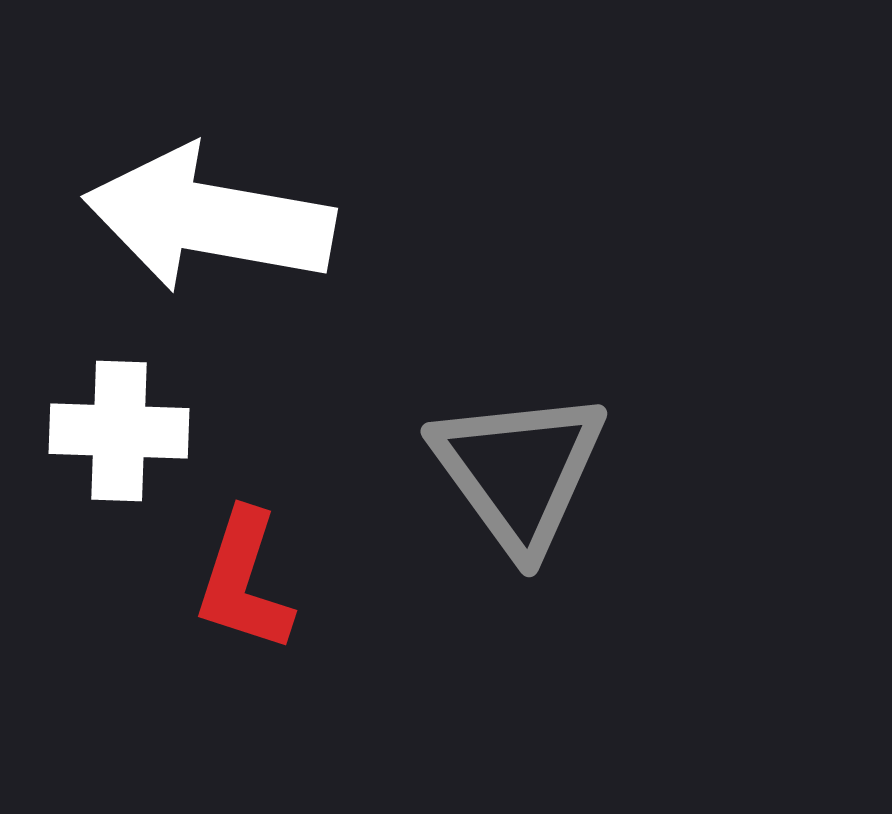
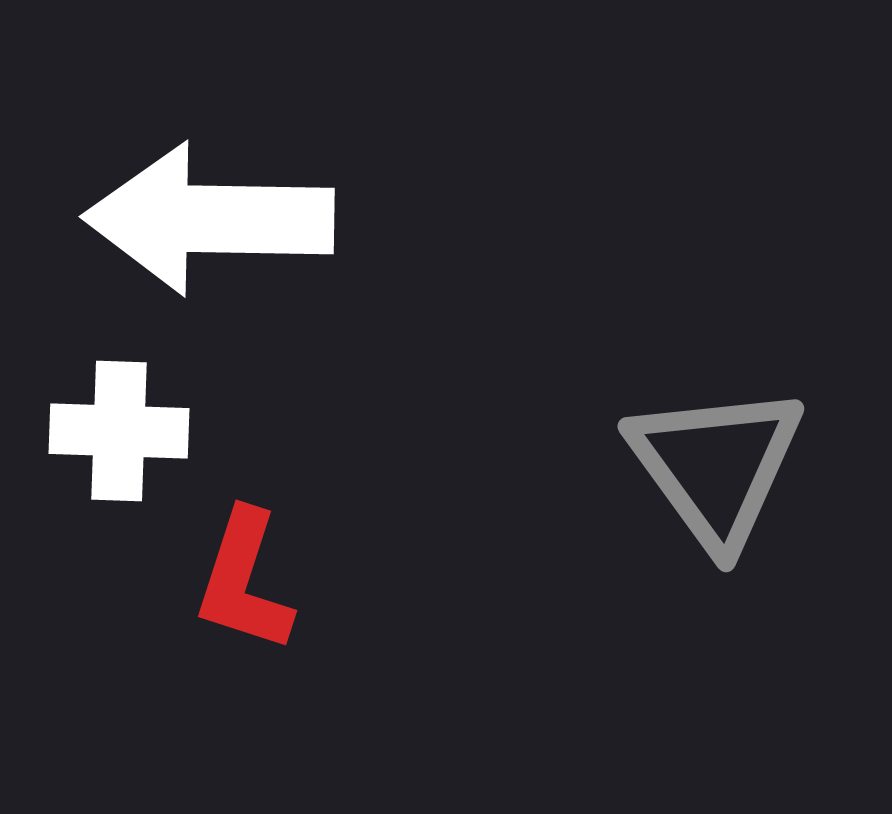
white arrow: rotated 9 degrees counterclockwise
gray triangle: moved 197 px right, 5 px up
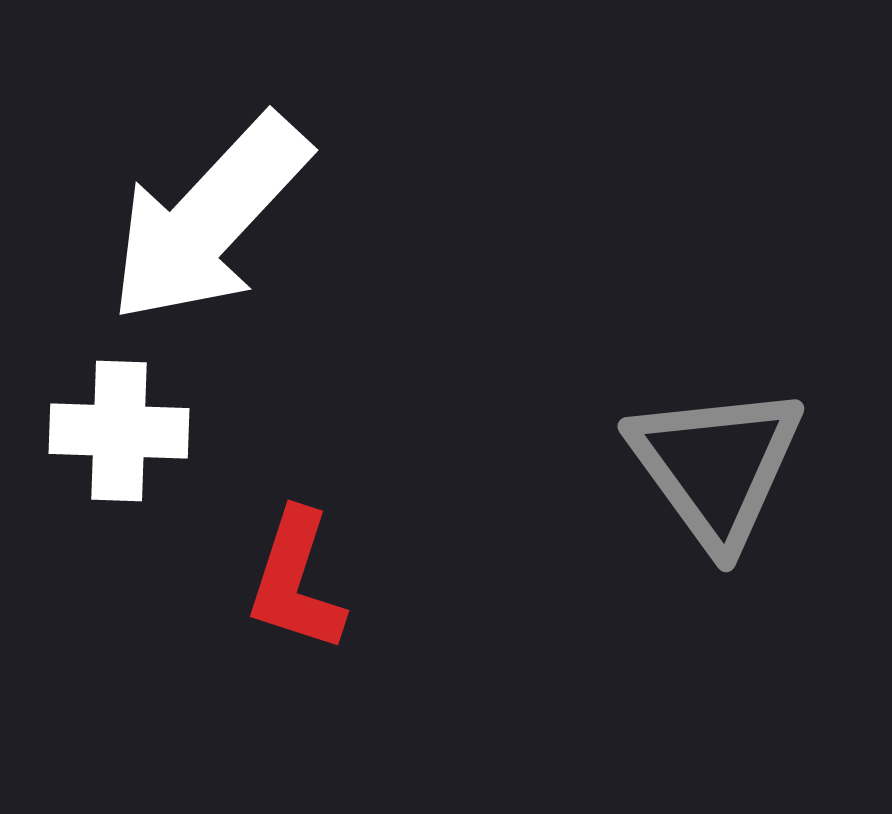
white arrow: rotated 48 degrees counterclockwise
red L-shape: moved 52 px right
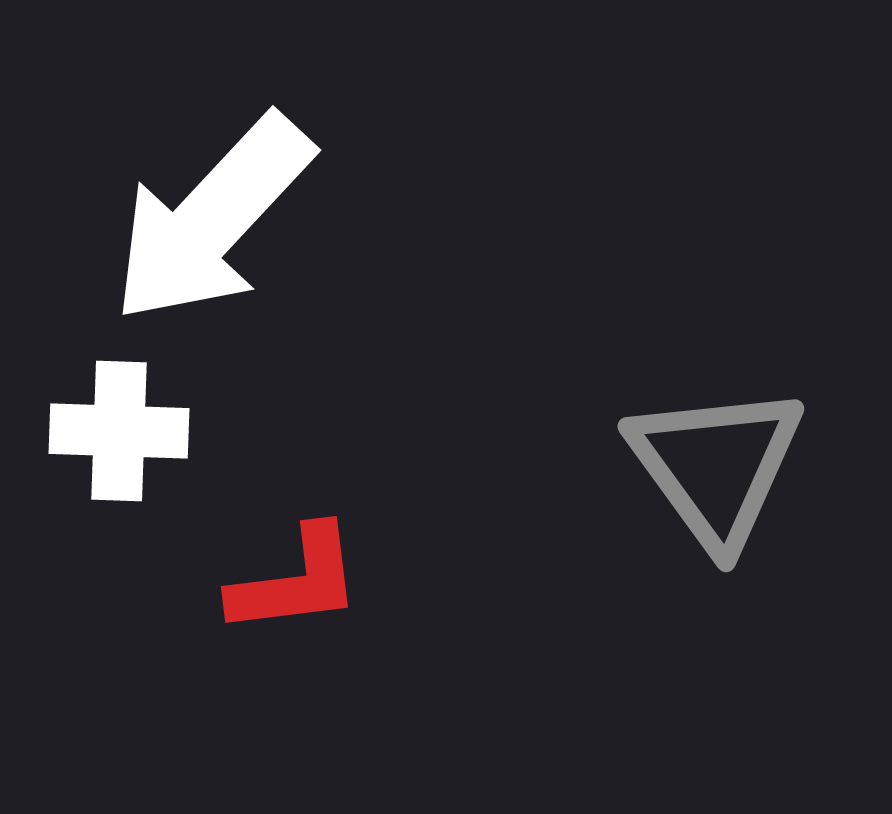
white arrow: moved 3 px right
red L-shape: rotated 115 degrees counterclockwise
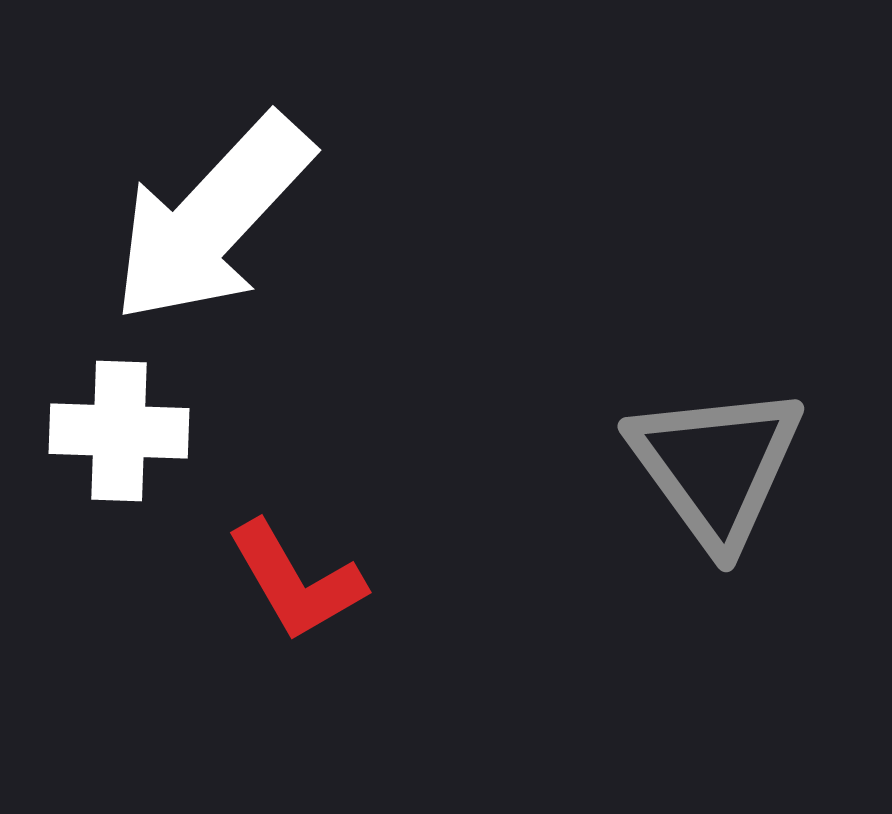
red L-shape: rotated 67 degrees clockwise
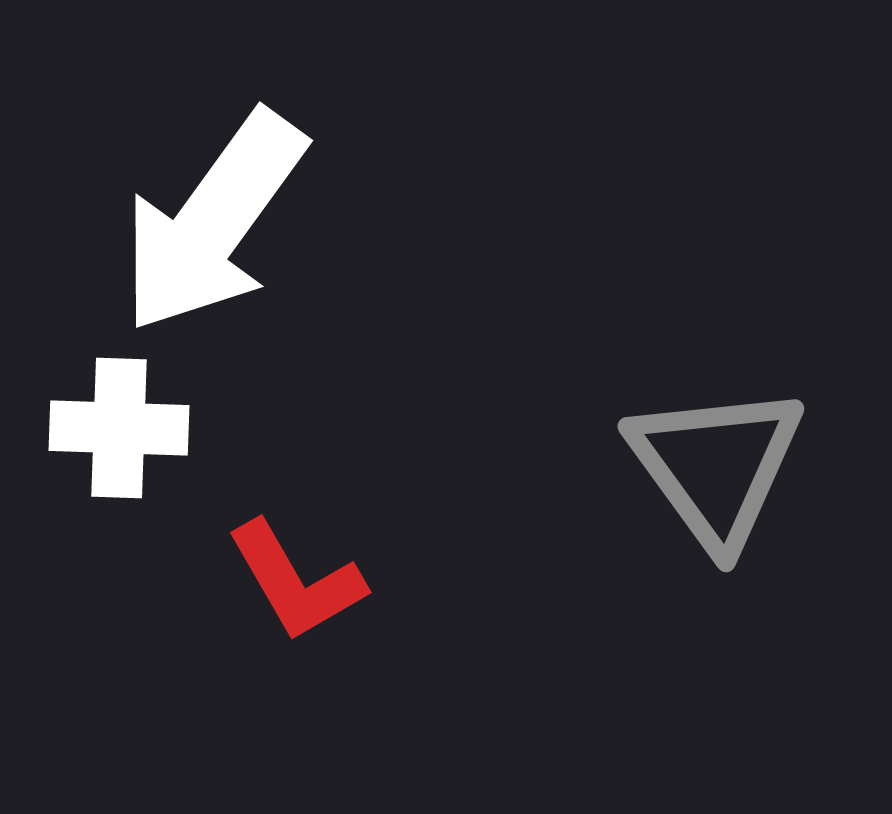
white arrow: moved 1 px right, 3 px down; rotated 7 degrees counterclockwise
white cross: moved 3 px up
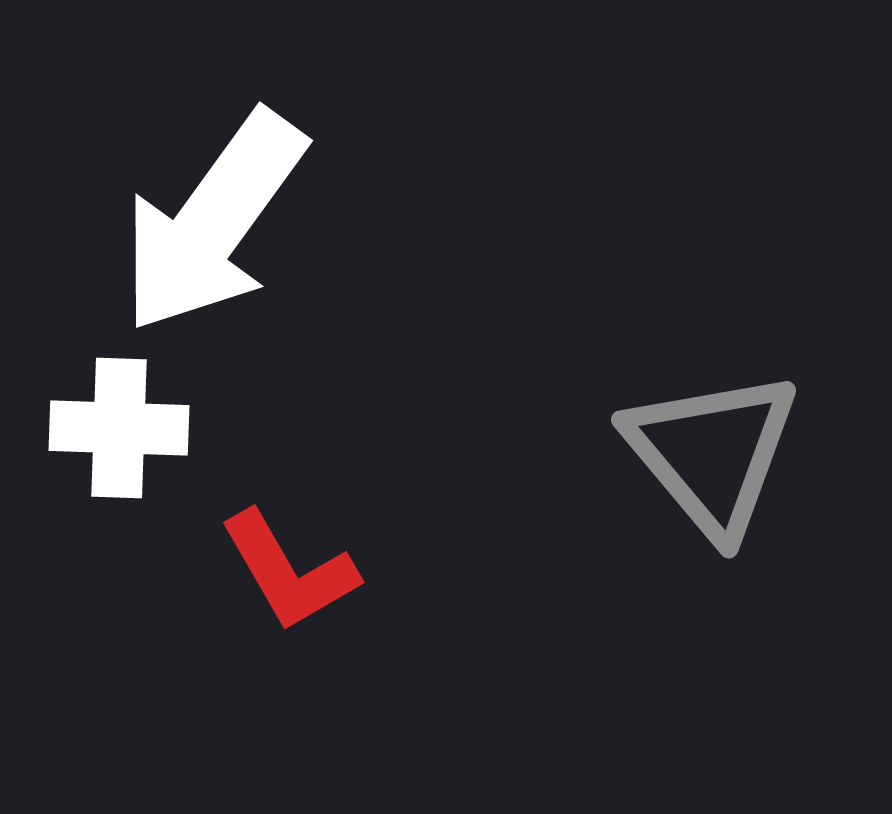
gray triangle: moved 4 px left, 13 px up; rotated 4 degrees counterclockwise
red L-shape: moved 7 px left, 10 px up
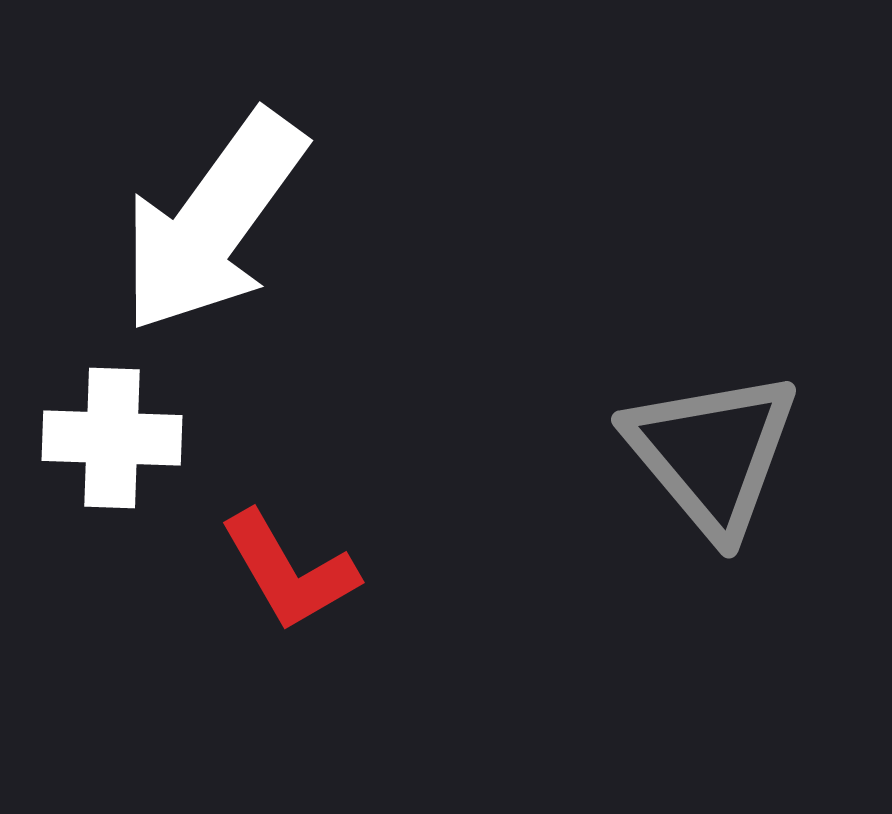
white cross: moved 7 px left, 10 px down
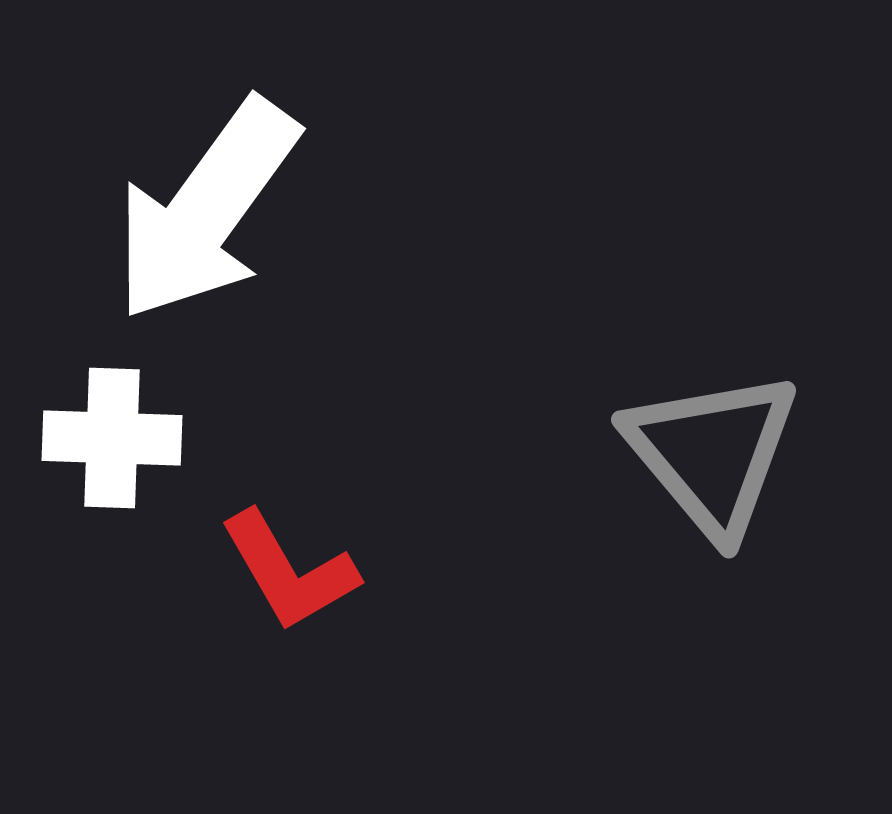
white arrow: moved 7 px left, 12 px up
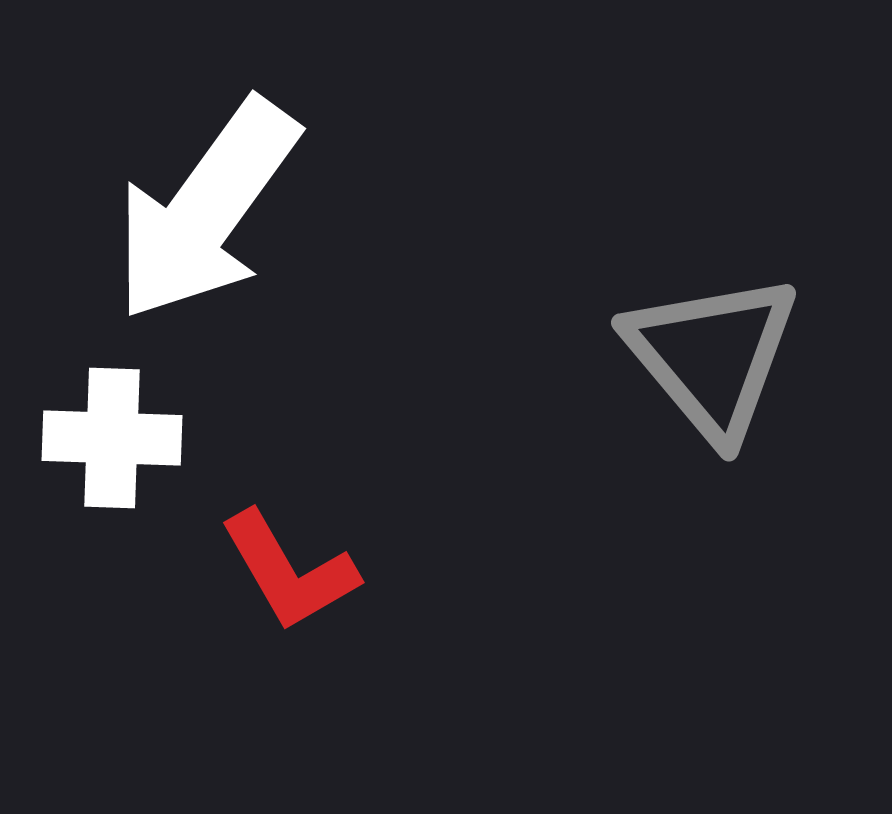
gray triangle: moved 97 px up
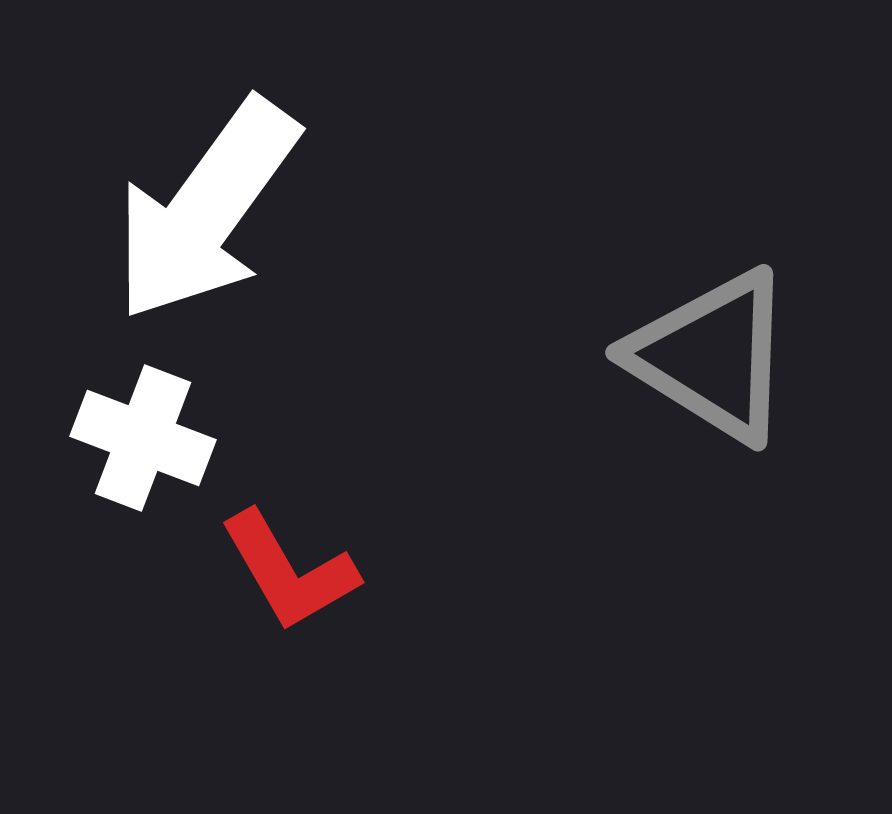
gray triangle: rotated 18 degrees counterclockwise
white cross: moved 31 px right; rotated 19 degrees clockwise
